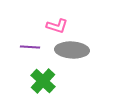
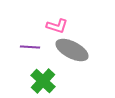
gray ellipse: rotated 24 degrees clockwise
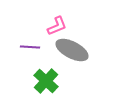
pink L-shape: rotated 40 degrees counterclockwise
green cross: moved 3 px right
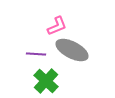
purple line: moved 6 px right, 7 px down
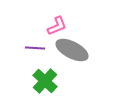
purple line: moved 1 px left, 6 px up
green cross: moved 1 px left
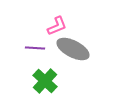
gray ellipse: moved 1 px right, 1 px up
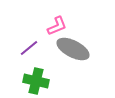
purple line: moved 6 px left; rotated 42 degrees counterclockwise
green cross: moved 9 px left; rotated 30 degrees counterclockwise
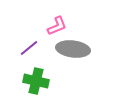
gray ellipse: rotated 20 degrees counterclockwise
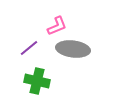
green cross: moved 1 px right
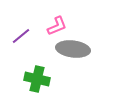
purple line: moved 8 px left, 12 px up
green cross: moved 2 px up
